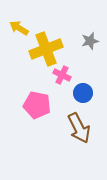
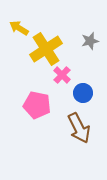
yellow cross: rotated 12 degrees counterclockwise
pink cross: rotated 18 degrees clockwise
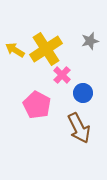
yellow arrow: moved 4 px left, 22 px down
pink pentagon: rotated 16 degrees clockwise
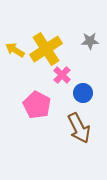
gray star: rotated 12 degrees clockwise
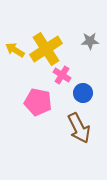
pink cross: rotated 12 degrees counterclockwise
pink pentagon: moved 1 px right, 3 px up; rotated 16 degrees counterclockwise
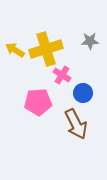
yellow cross: rotated 16 degrees clockwise
pink pentagon: rotated 16 degrees counterclockwise
brown arrow: moved 3 px left, 4 px up
